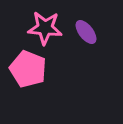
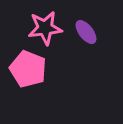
pink star: rotated 12 degrees counterclockwise
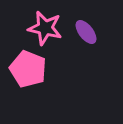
pink star: rotated 20 degrees clockwise
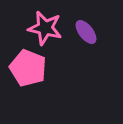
pink pentagon: moved 1 px up
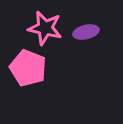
purple ellipse: rotated 65 degrees counterclockwise
